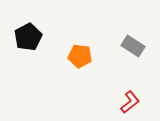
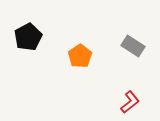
orange pentagon: rotated 30 degrees clockwise
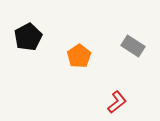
orange pentagon: moved 1 px left
red L-shape: moved 13 px left
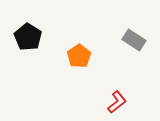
black pentagon: rotated 12 degrees counterclockwise
gray rectangle: moved 1 px right, 6 px up
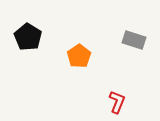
gray rectangle: rotated 15 degrees counterclockwise
red L-shape: rotated 30 degrees counterclockwise
